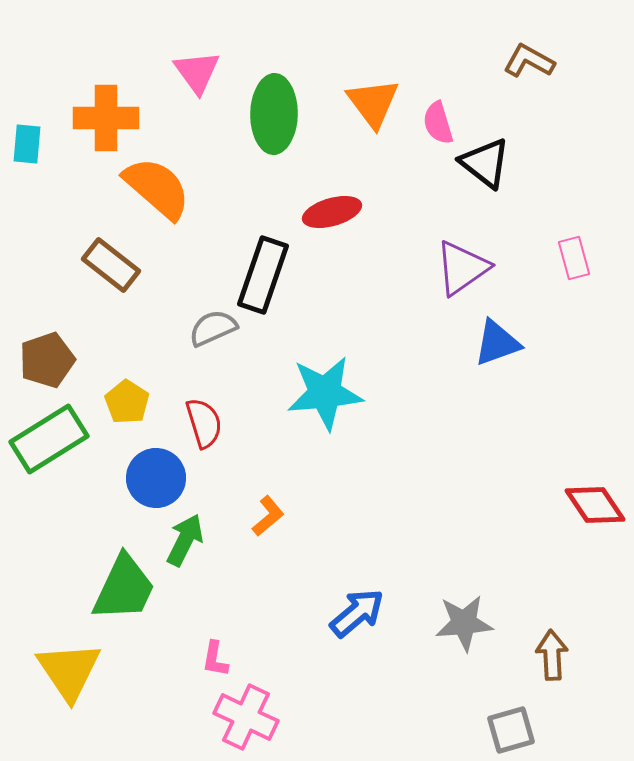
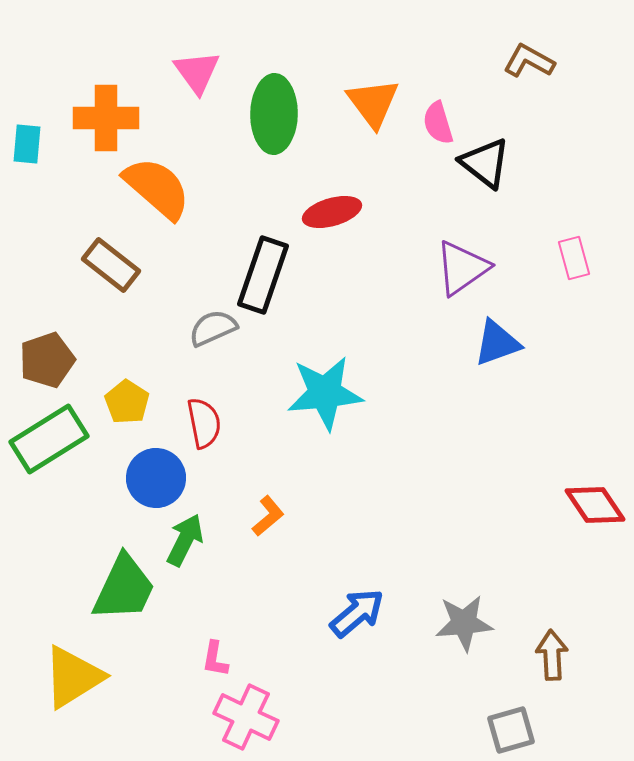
red semicircle: rotated 6 degrees clockwise
yellow triangle: moved 4 px right, 6 px down; rotated 32 degrees clockwise
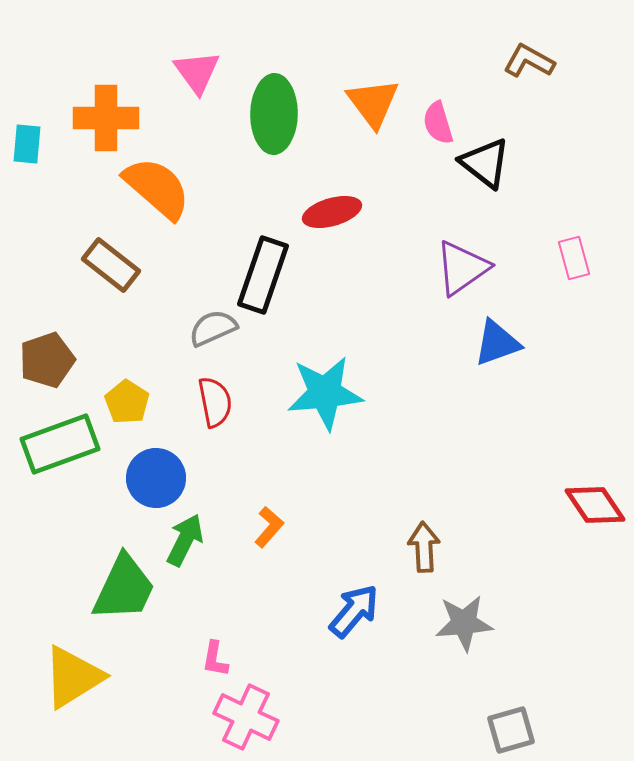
red semicircle: moved 11 px right, 21 px up
green rectangle: moved 11 px right, 5 px down; rotated 12 degrees clockwise
orange L-shape: moved 1 px right, 11 px down; rotated 9 degrees counterclockwise
blue arrow: moved 3 px left, 2 px up; rotated 10 degrees counterclockwise
brown arrow: moved 128 px left, 108 px up
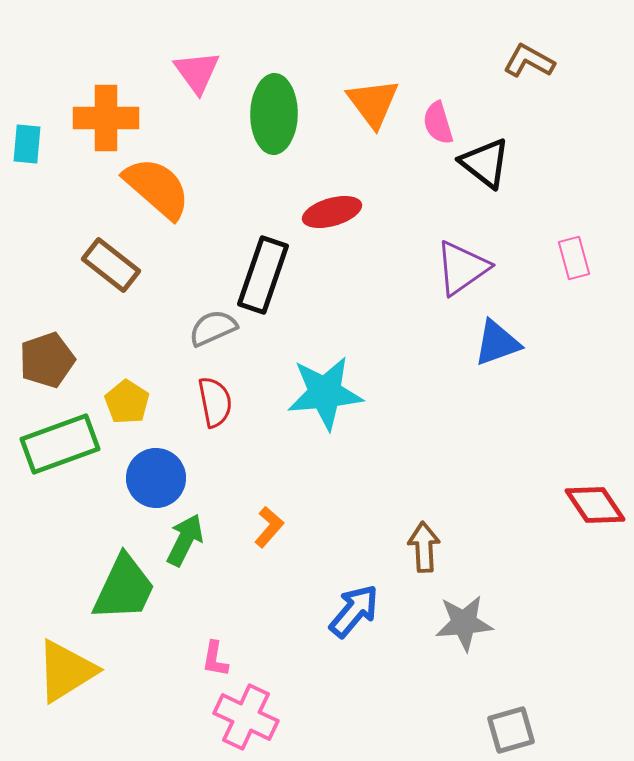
yellow triangle: moved 7 px left, 6 px up
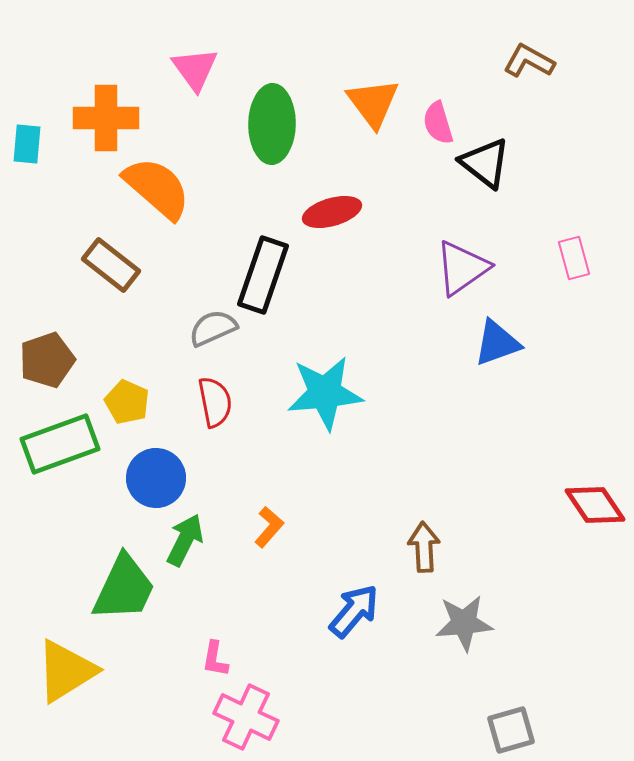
pink triangle: moved 2 px left, 3 px up
green ellipse: moved 2 px left, 10 px down
yellow pentagon: rotated 9 degrees counterclockwise
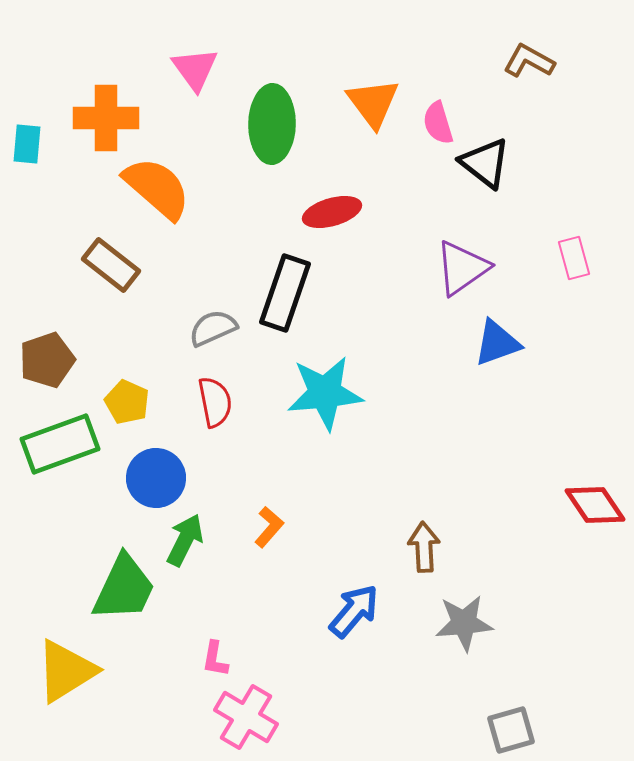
black rectangle: moved 22 px right, 18 px down
pink cross: rotated 6 degrees clockwise
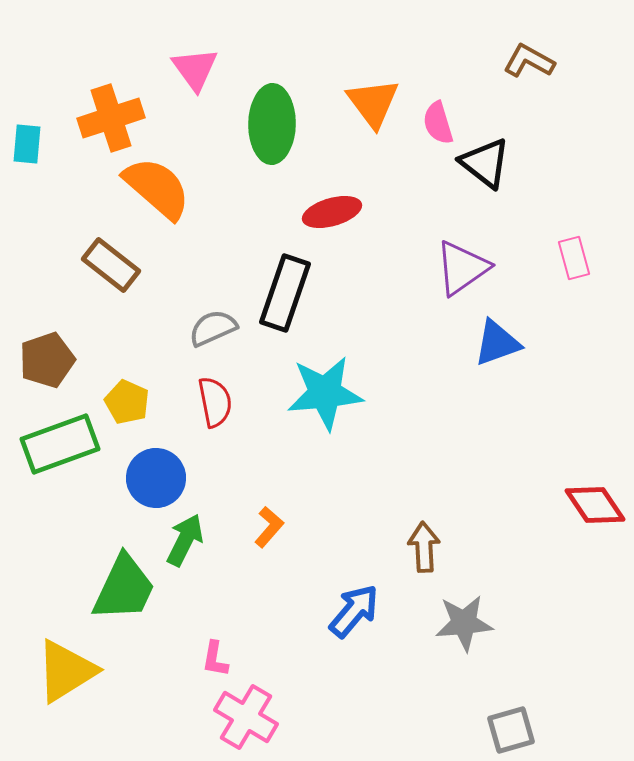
orange cross: moved 5 px right; rotated 18 degrees counterclockwise
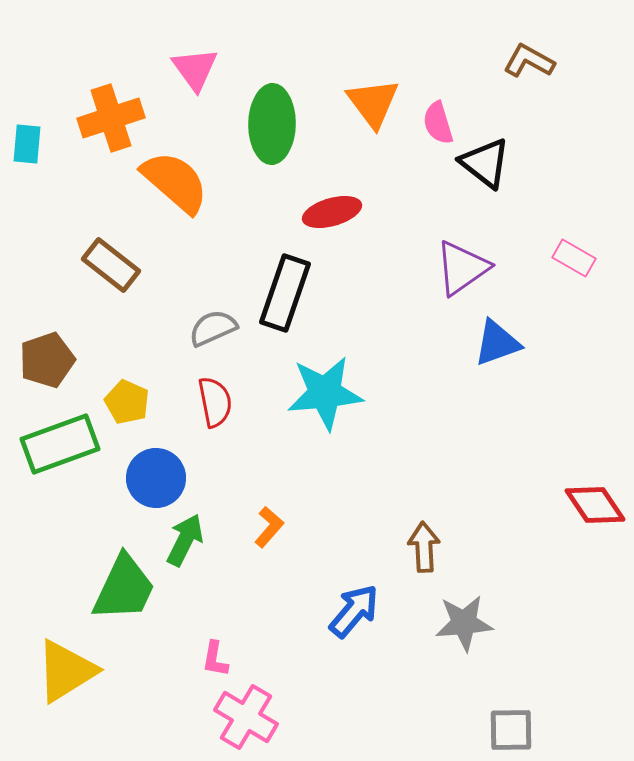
orange semicircle: moved 18 px right, 6 px up
pink rectangle: rotated 45 degrees counterclockwise
gray square: rotated 15 degrees clockwise
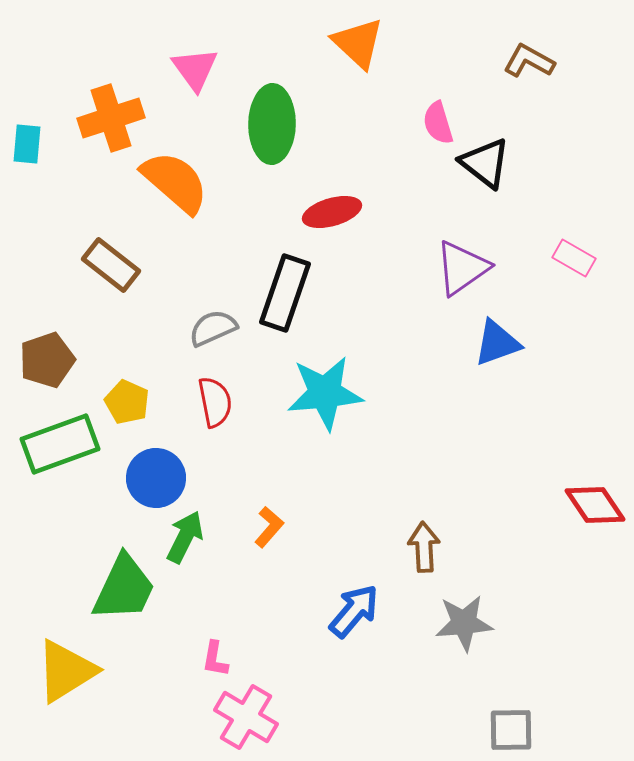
orange triangle: moved 15 px left, 60 px up; rotated 10 degrees counterclockwise
green arrow: moved 3 px up
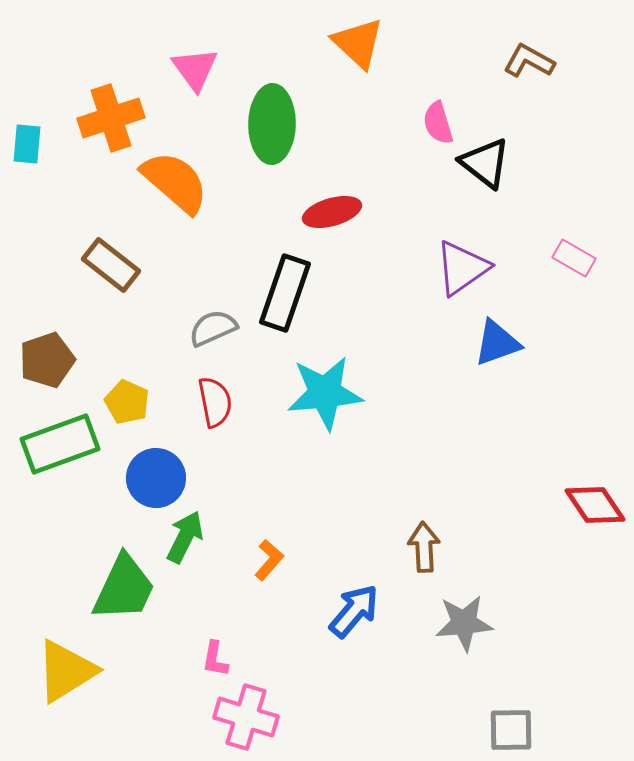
orange L-shape: moved 33 px down
pink cross: rotated 14 degrees counterclockwise
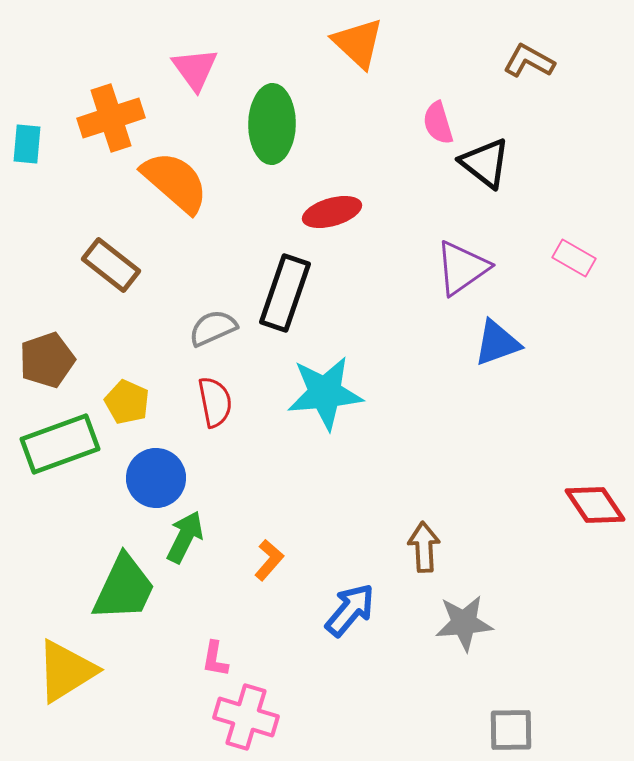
blue arrow: moved 4 px left, 1 px up
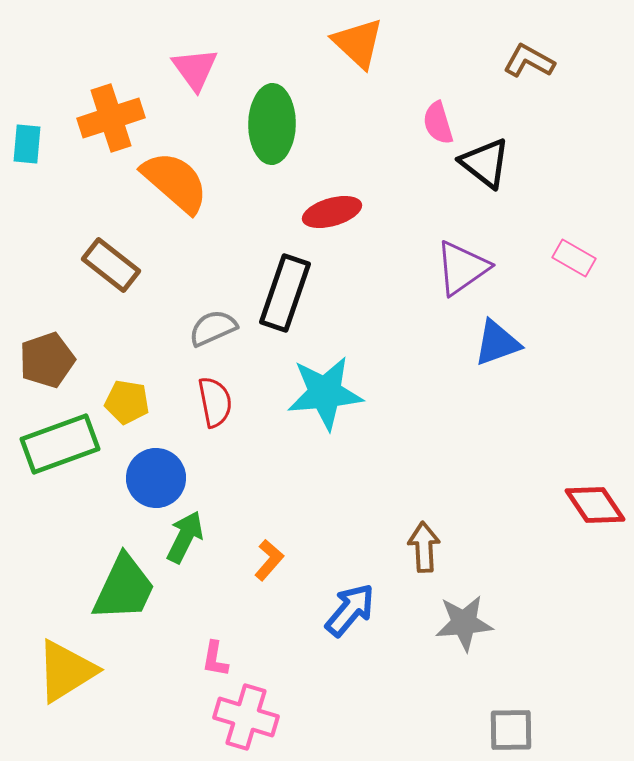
yellow pentagon: rotated 15 degrees counterclockwise
